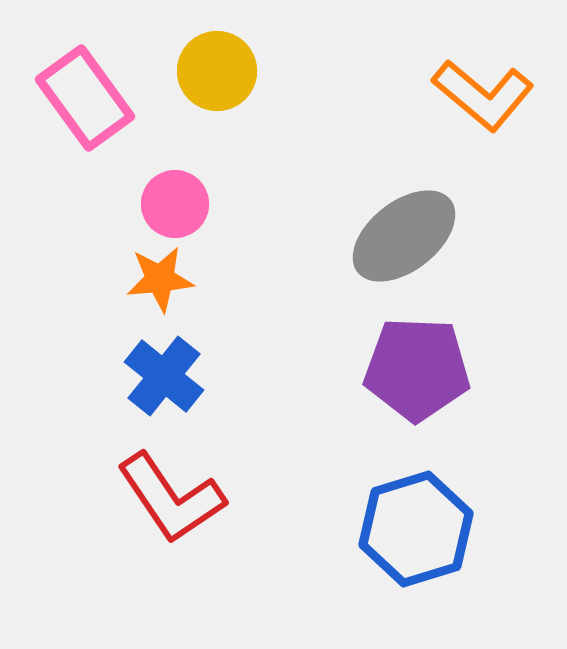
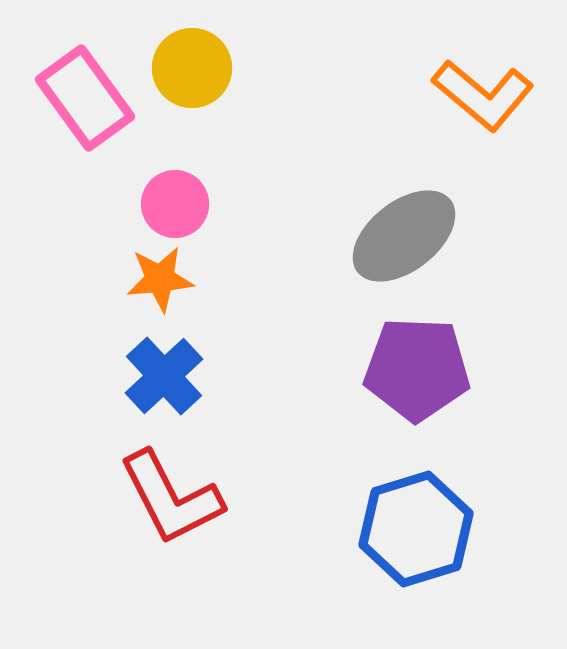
yellow circle: moved 25 px left, 3 px up
blue cross: rotated 8 degrees clockwise
red L-shape: rotated 7 degrees clockwise
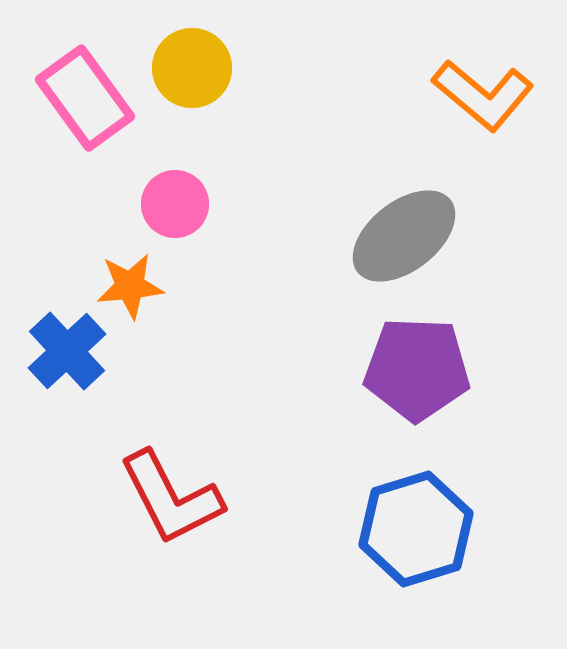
orange star: moved 30 px left, 7 px down
blue cross: moved 97 px left, 25 px up
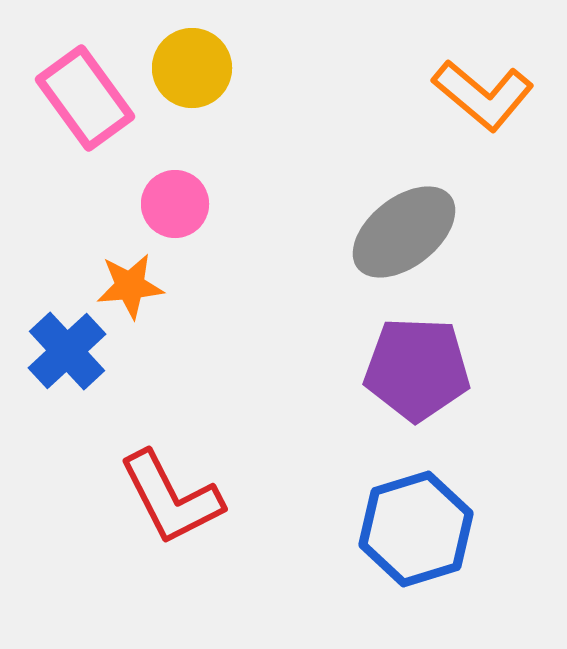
gray ellipse: moved 4 px up
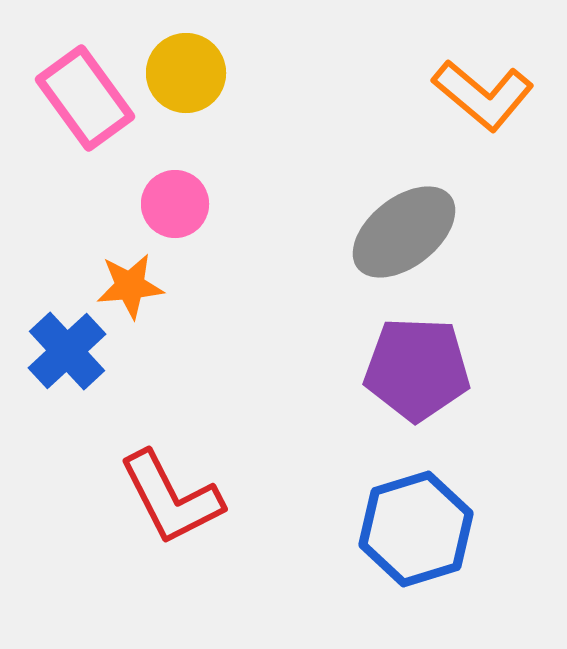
yellow circle: moved 6 px left, 5 px down
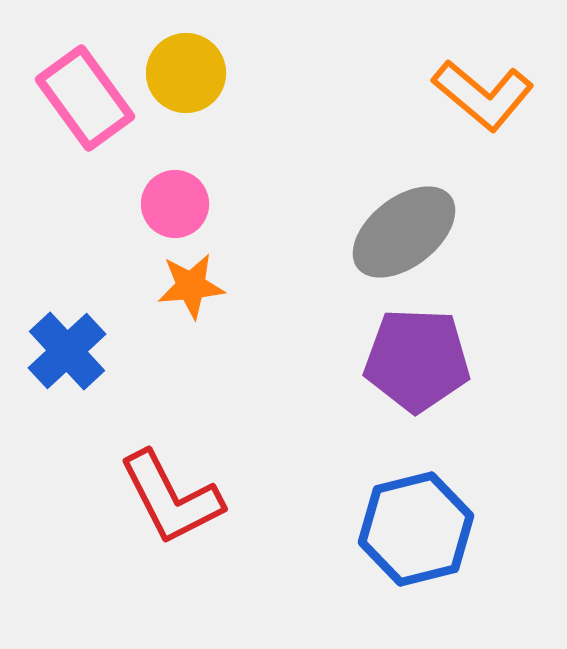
orange star: moved 61 px right
purple pentagon: moved 9 px up
blue hexagon: rotated 3 degrees clockwise
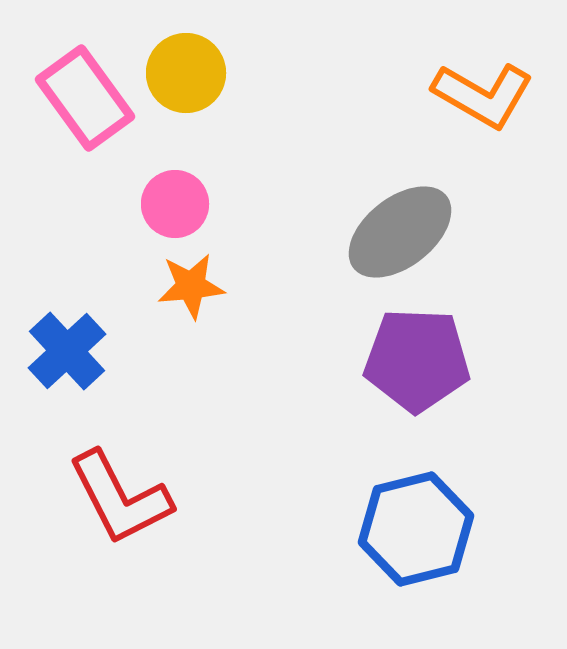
orange L-shape: rotated 10 degrees counterclockwise
gray ellipse: moved 4 px left
red L-shape: moved 51 px left
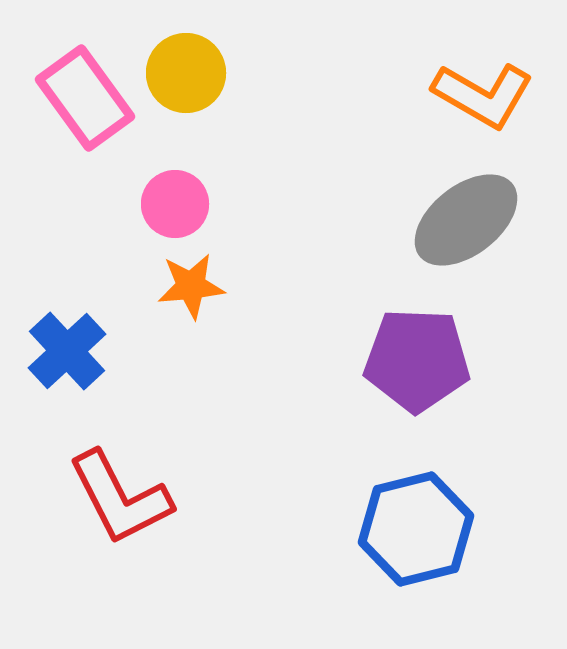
gray ellipse: moved 66 px right, 12 px up
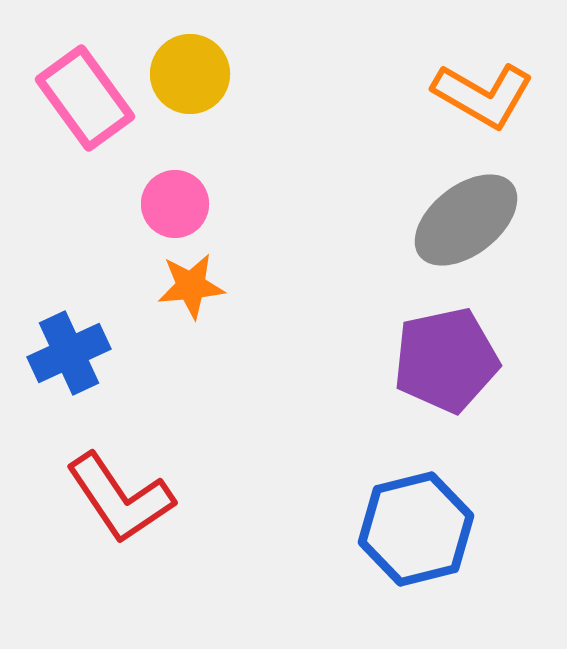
yellow circle: moved 4 px right, 1 px down
blue cross: moved 2 px right, 2 px down; rotated 18 degrees clockwise
purple pentagon: moved 29 px right; rotated 14 degrees counterclockwise
red L-shape: rotated 7 degrees counterclockwise
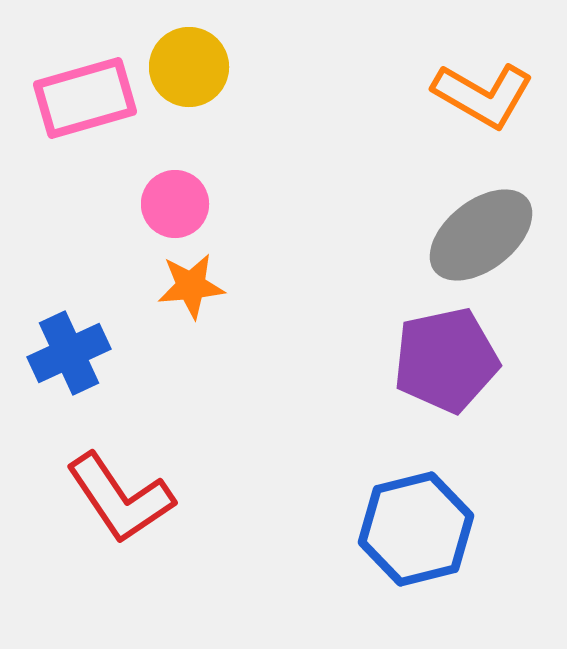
yellow circle: moved 1 px left, 7 px up
pink rectangle: rotated 70 degrees counterclockwise
gray ellipse: moved 15 px right, 15 px down
